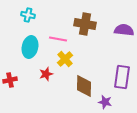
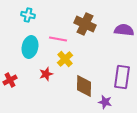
brown cross: rotated 15 degrees clockwise
red cross: rotated 16 degrees counterclockwise
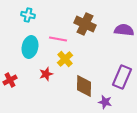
purple rectangle: rotated 15 degrees clockwise
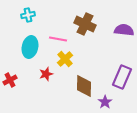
cyan cross: rotated 24 degrees counterclockwise
purple star: rotated 24 degrees clockwise
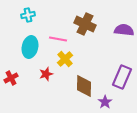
red cross: moved 1 px right, 2 px up
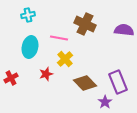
pink line: moved 1 px right, 1 px up
purple rectangle: moved 4 px left, 5 px down; rotated 45 degrees counterclockwise
brown diamond: moved 1 px right, 3 px up; rotated 45 degrees counterclockwise
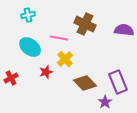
cyan ellipse: rotated 65 degrees counterclockwise
red star: moved 2 px up
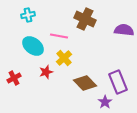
brown cross: moved 5 px up
pink line: moved 2 px up
cyan ellipse: moved 3 px right, 1 px up
yellow cross: moved 1 px left, 1 px up
red cross: moved 3 px right
